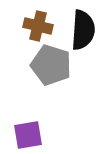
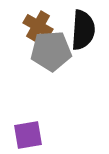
brown cross: rotated 16 degrees clockwise
gray pentagon: moved 14 px up; rotated 21 degrees counterclockwise
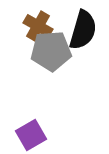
black semicircle: rotated 12 degrees clockwise
purple square: moved 3 px right; rotated 20 degrees counterclockwise
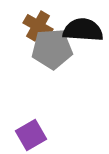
black semicircle: rotated 102 degrees counterclockwise
gray pentagon: moved 1 px right, 2 px up
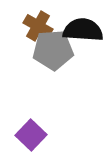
gray pentagon: moved 1 px right, 1 px down
purple square: rotated 16 degrees counterclockwise
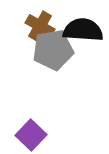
brown cross: moved 2 px right
gray pentagon: rotated 6 degrees counterclockwise
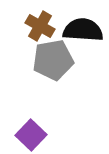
gray pentagon: moved 10 px down
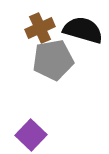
brown cross: moved 2 px down; rotated 36 degrees clockwise
black semicircle: rotated 12 degrees clockwise
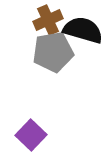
brown cross: moved 8 px right, 8 px up
gray pentagon: moved 8 px up
